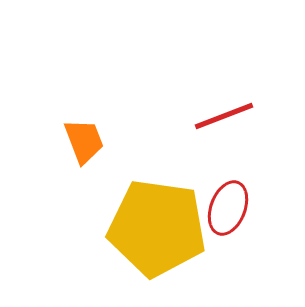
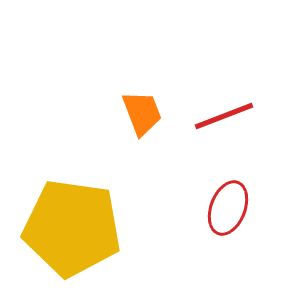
orange trapezoid: moved 58 px right, 28 px up
yellow pentagon: moved 85 px left
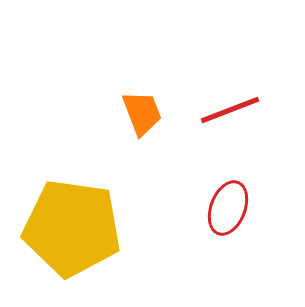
red line: moved 6 px right, 6 px up
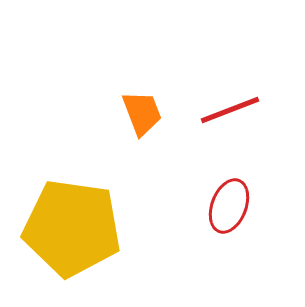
red ellipse: moved 1 px right, 2 px up
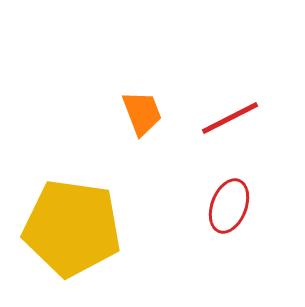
red line: moved 8 px down; rotated 6 degrees counterclockwise
